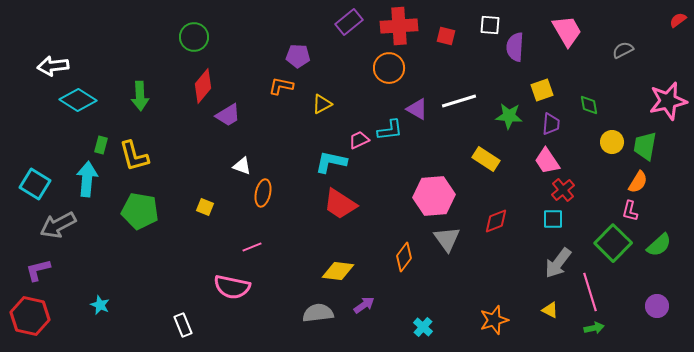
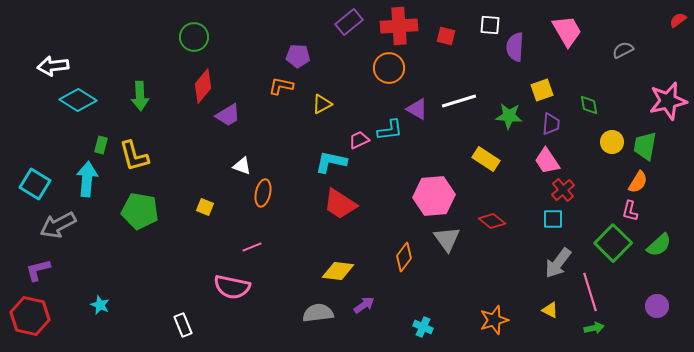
red diamond at (496, 221): moved 4 px left; rotated 60 degrees clockwise
cyan cross at (423, 327): rotated 18 degrees counterclockwise
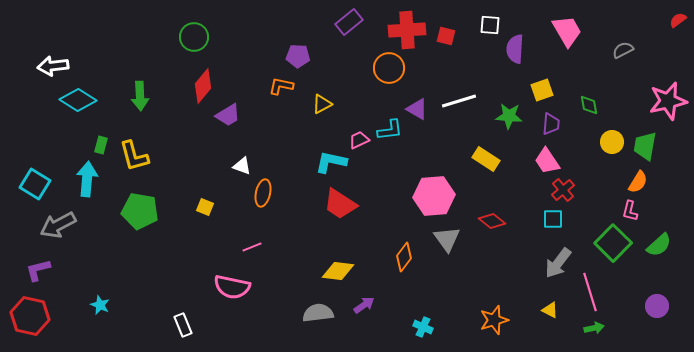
red cross at (399, 26): moved 8 px right, 4 px down
purple semicircle at (515, 47): moved 2 px down
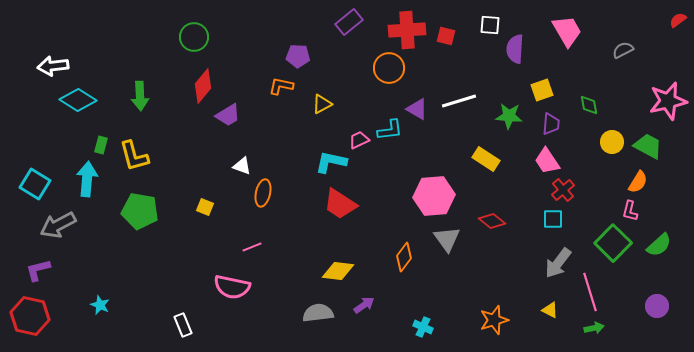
green trapezoid at (645, 146): moved 3 px right; rotated 108 degrees clockwise
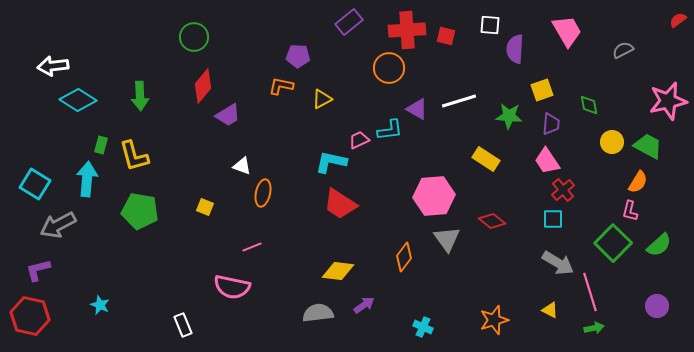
yellow triangle at (322, 104): moved 5 px up
gray arrow at (558, 263): rotated 96 degrees counterclockwise
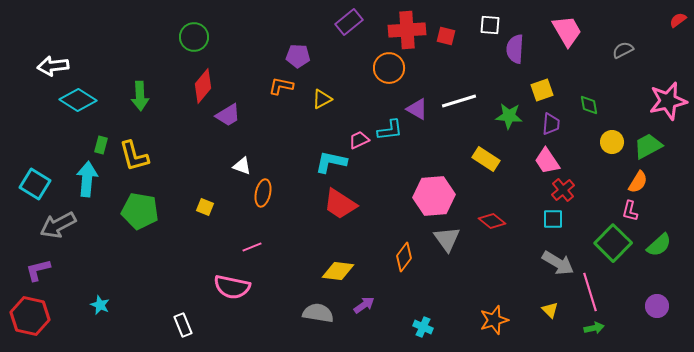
green trapezoid at (648, 146): rotated 56 degrees counterclockwise
yellow triangle at (550, 310): rotated 18 degrees clockwise
gray semicircle at (318, 313): rotated 16 degrees clockwise
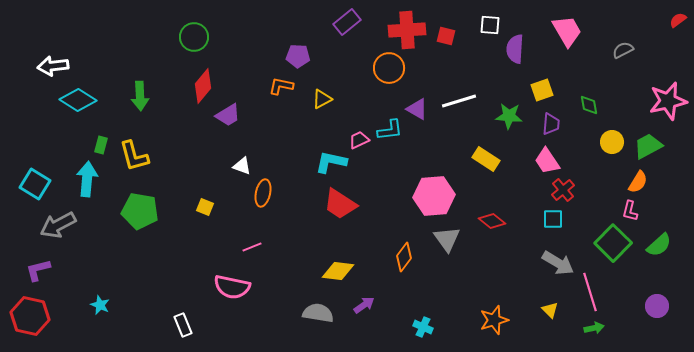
purple rectangle at (349, 22): moved 2 px left
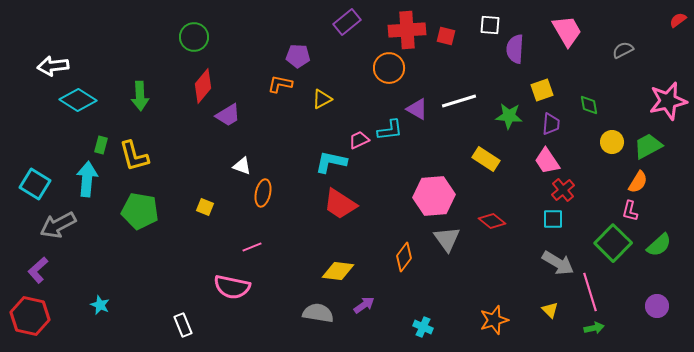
orange L-shape at (281, 86): moved 1 px left, 2 px up
purple L-shape at (38, 270): rotated 28 degrees counterclockwise
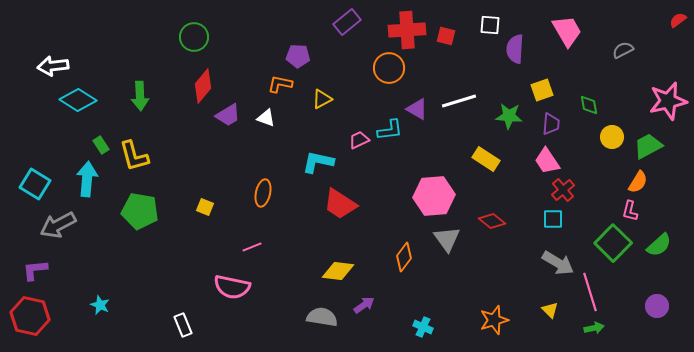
yellow circle at (612, 142): moved 5 px up
green rectangle at (101, 145): rotated 48 degrees counterclockwise
cyan L-shape at (331, 162): moved 13 px left
white triangle at (242, 166): moved 24 px right, 48 px up
purple L-shape at (38, 270): moved 3 px left; rotated 36 degrees clockwise
gray semicircle at (318, 313): moved 4 px right, 4 px down
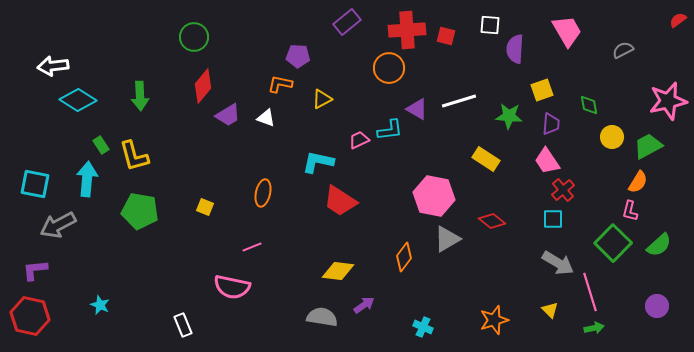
cyan square at (35, 184): rotated 20 degrees counterclockwise
pink hexagon at (434, 196): rotated 15 degrees clockwise
red trapezoid at (340, 204): moved 3 px up
gray triangle at (447, 239): rotated 36 degrees clockwise
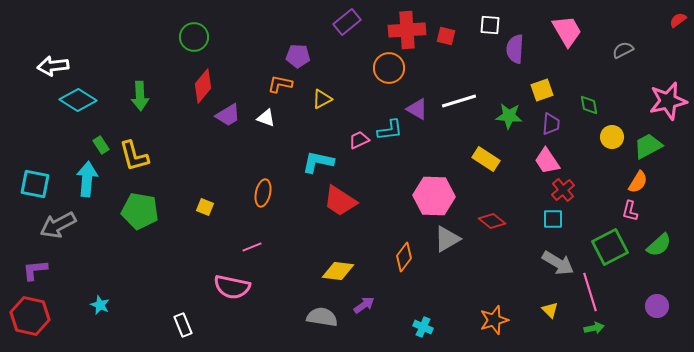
pink hexagon at (434, 196): rotated 9 degrees counterclockwise
green square at (613, 243): moved 3 px left, 4 px down; rotated 18 degrees clockwise
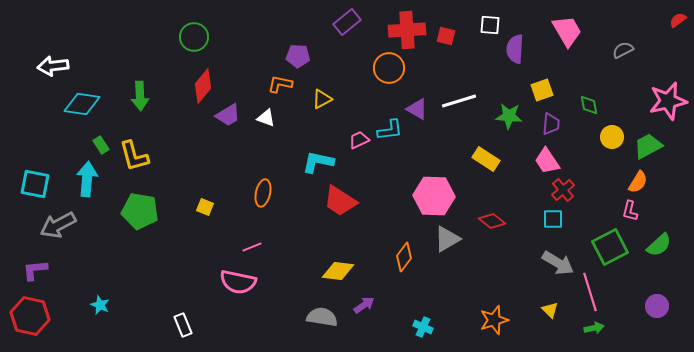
cyan diamond at (78, 100): moved 4 px right, 4 px down; rotated 24 degrees counterclockwise
pink semicircle at (232, 287): moved 6 px right, 5 px up
